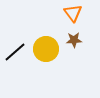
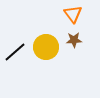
orange triangle: moved 1 px down
yellow circle: moved 2 px up
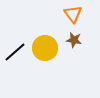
brown star: rotated 14 degrees clockwise
yellow circle: moved 1 px left, 1 px down
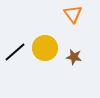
brown star: moved 17 px down
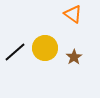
orange triangle: rotated 18 degrees counterclockwise
brown star: rotated 28 degrees clockwise
